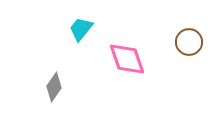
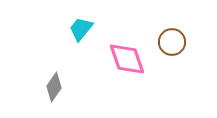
brown circle: moved 17 px left
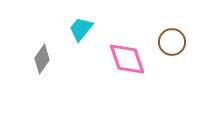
gray diamond: moved 12 px left, 28 px up
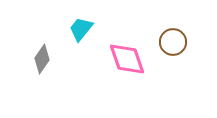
brown circle: moved 1 px right
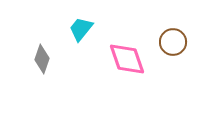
gray diamond: rotated 16 degrees counterclockwise
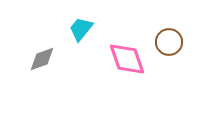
brown circle: moved 4 px left
gray diamond: rotated 52 degrees clockwise
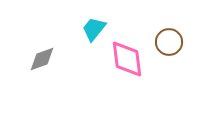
cyan trapezoid: moved 13 px right
pink diamond: rotated 12 degrees clockwise
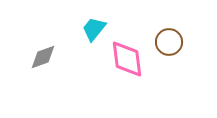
gray diamond: moved 1 px right, 2 px up
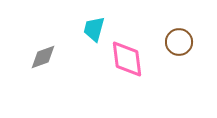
cyan trapezoid: rotated 24 degrees counterclockwise
brown circle: moved 10 px right
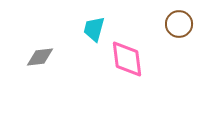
brown circle: moved 18 px up
gray diamond: moved 3 px left; rotated 12 degrees clockwise
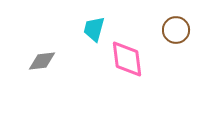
brown circle: moved 3 px left, 6 px down
gray diamond: moved 2 px right, 4 px down
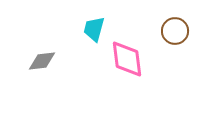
brown circle: moved 1 px left, 1 px down
